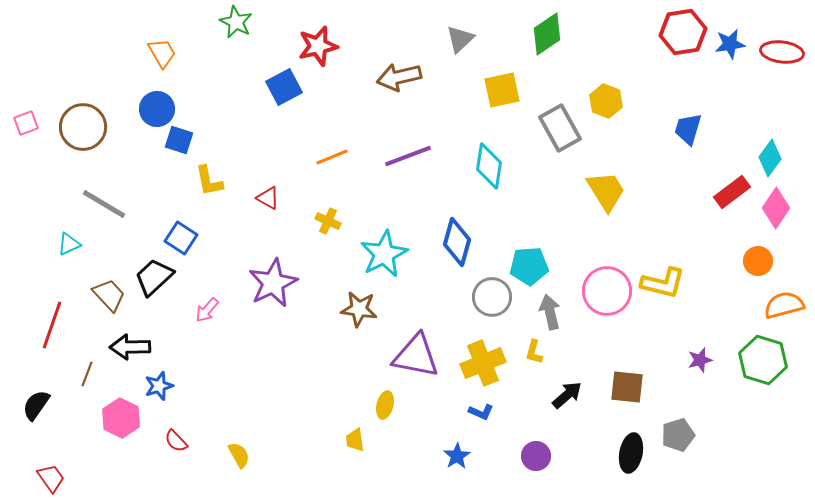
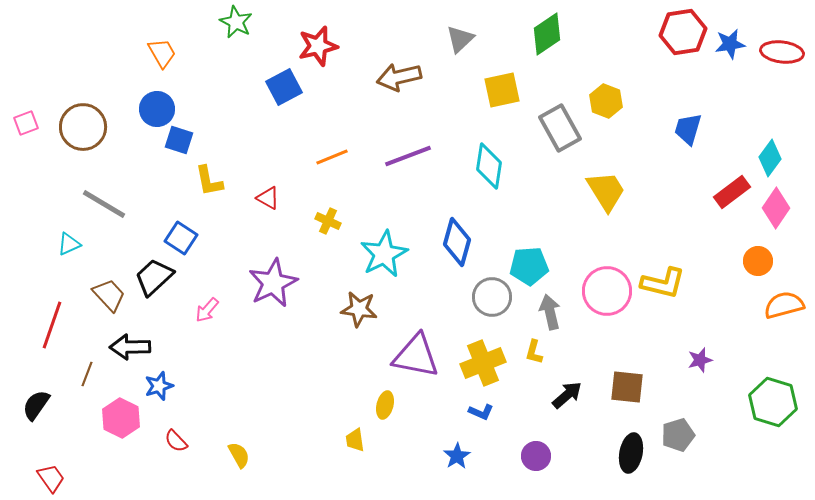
green hexagon at (763, 360): moved 10 px right, 42 px down
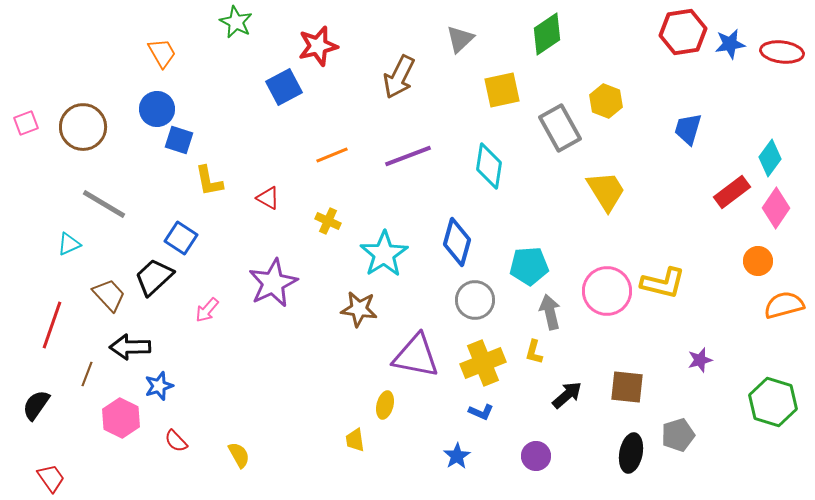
brown arrow at (399, 77): rotated 51 degrees counterclockwise
orange line at (332, 157): moved 2 px up
cyan star at (384, 254): rotated 6 degrees counterclockwise
gray circle at (492, 297): moved 17 px left, 3 px down
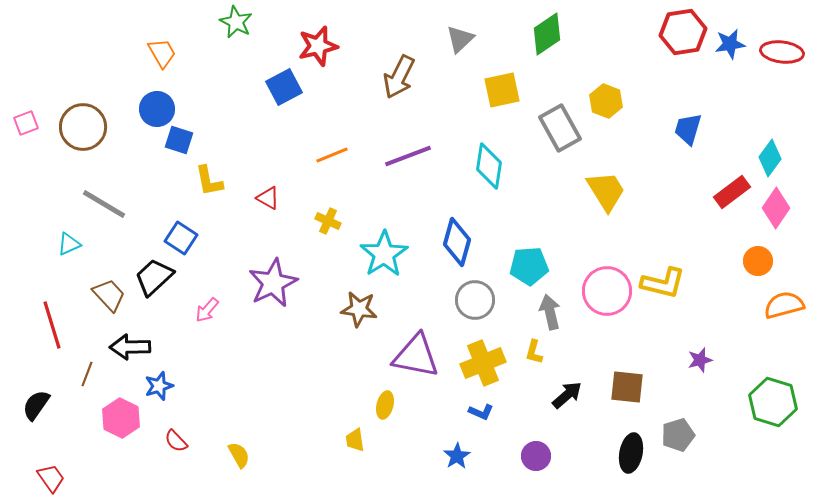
red line at (52, 325): rotated 36 degrees counterclockwise
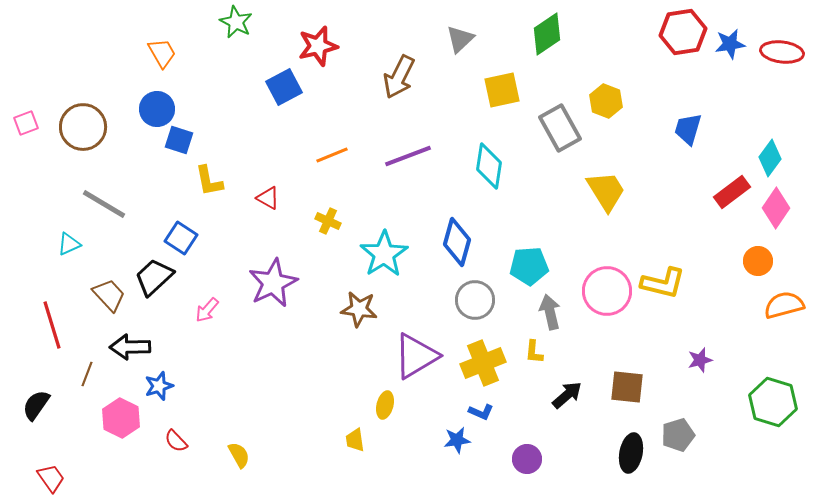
yellow L-shape at (534, 352): rotated 10 degrees counterclockwise
purple triangle at (416, 356): rotated 42 degrees counterclockwise
blue star at (457, 456): moved 16 px up; rotated 24 degrees clockwise
purple circle at (536, 456): moved 9 px left, 3 px down
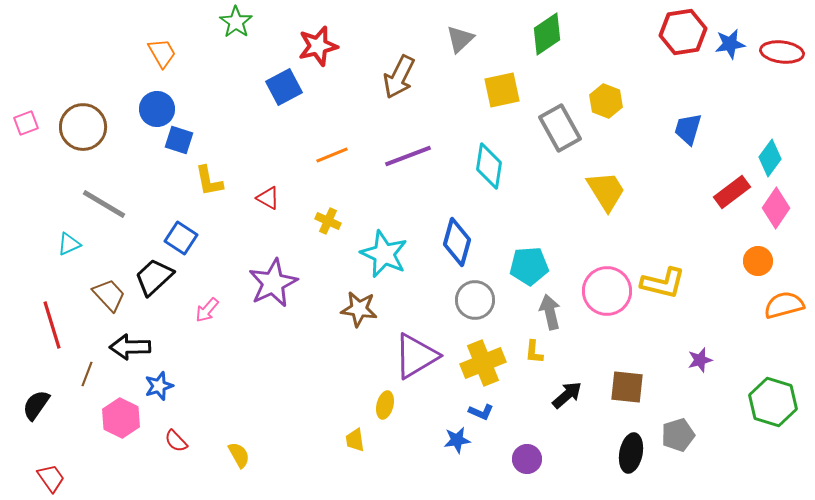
green star at (236, 22): rotated 8 degrees clockwise
cyan star at (384, 254): rotated 15 degrees counterclockwise
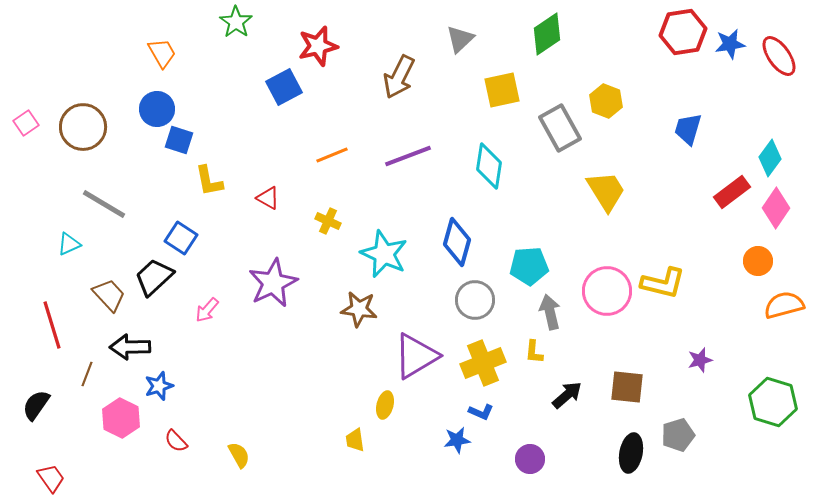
red ellipse at (782, 52): moved 3 px left, 4 px down; rotated 48 degrees clockwise
pink square at (26, 123): rotated 15 degrees counterclockwise
purple circle at (527, 459): moved 3 px right
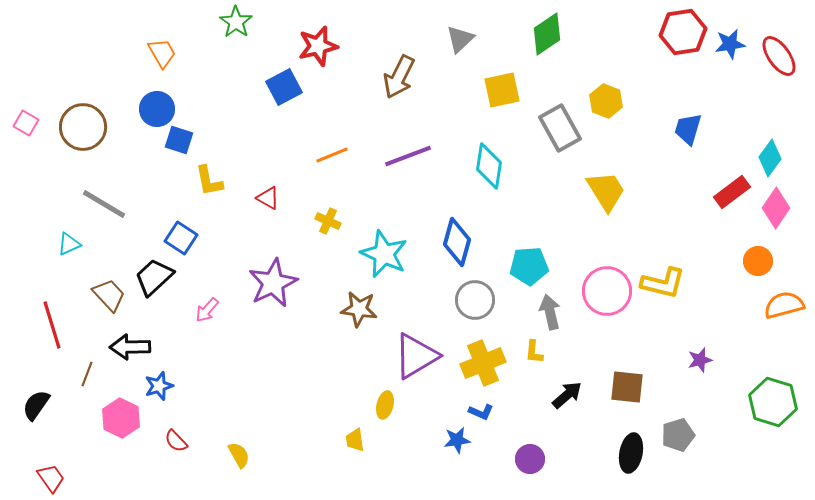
pink square at (26, 123): rotated 25 degrees counterclockwise
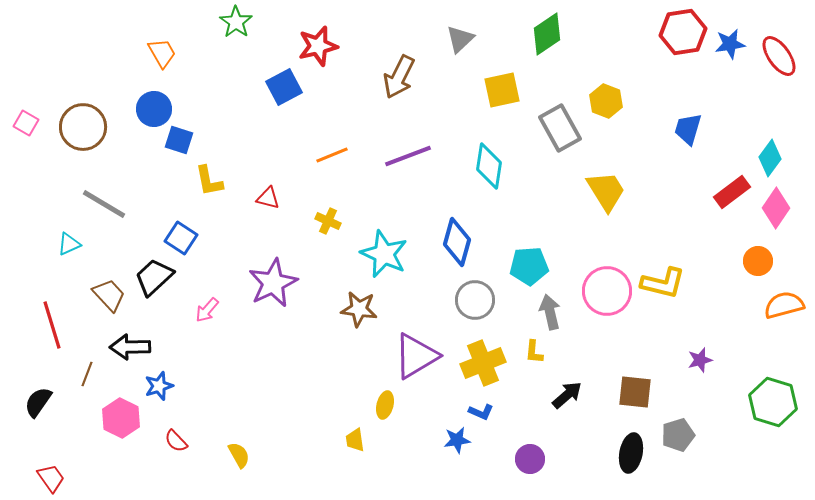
blue circle at (157, 109): moved 3 px left
red triangle at (268, 198): rotated 15 degrees counterclockwise
brown square at (627, 387): moved 8 px right, 5 px down
black semicircle at (36, 405): moved 2 px right, 3 px up
